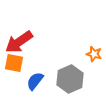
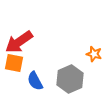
blue semicircle: rotated 66 degrees counterclockwise
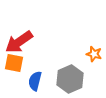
blue semicircle: rotated 42 degrees clockwise
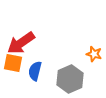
red arrow: moved 2 px right, 1 px down
orange square: moved 1 px left
blue semicircle: moved 10 px up
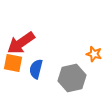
blue semicircle: moved 1 px right, 2 px up
gray hexagon: moved 2 px right, 1 px up; rotated 12 degrees clockwise
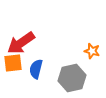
orange star: moved 2 px left, 3 px up
orange square: rotated 18 degrees counterclockwise
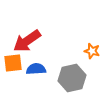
red arrow: moved 6 px right, 2 px up
blue semicircle: rotated 72 degrees clockwise
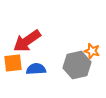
gray hexagon: moved 5 px right, 13 px up
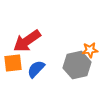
orange star: moved 2 px left, 1 px up; rotated 21 degrees counterclockwise
blue semicircle: rotated 42 degrees counterclockwise
